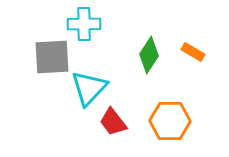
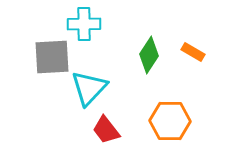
red trapezoid: moved 7 px left, 8 px down
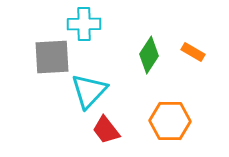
cyan triangle: moved 3 px down
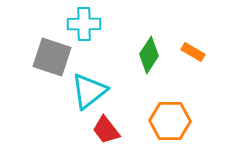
gray square: rotated 21 degrees clockwise
cyan triangle: rotated 9 degrees clockwise
